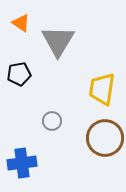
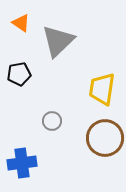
gray triangle: rotated 15 degrees clockwise
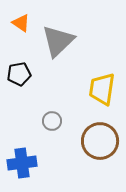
brown circle: moved 5 px left, 3 px down
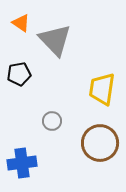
gray triangle: moved 3 px left, 1 px up; rotated 30 degrees counterclockwise
brown circle: moved 2 px down
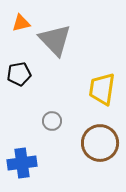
orange triangle: rotated 48 degrees counterclockwise
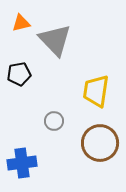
yellow trapezoid: moved 6 px left, 2 px down
gray circle: moved 2 px right
